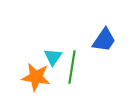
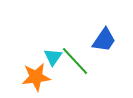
green line: moved 3 px right, 6 px up; rotated 52 degrees counterclockwise
orange star: rotated 16 degrees counterclockwise
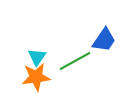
cyan triangle: moved 16 px left
green line: rotated 76 degrees counterclockwise
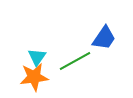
blue trapezoid: moved 2 px up
orange star: moved 2 px left
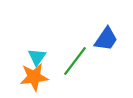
blue trapezoid: moved 2 px right, 1 px down
green line: rotated 24 degrees counterclockwise
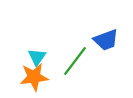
blue trapezoid: moved 1 px down; rotated 36 degrees clockwise
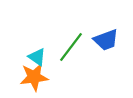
cyan triangle: rotated 30 degrees counterclockwise
green line: moved 4 px left, 14 px up
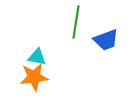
green line: moved 5 px right, 25 px up; rotated 28 degrees counterclockwise
cyan triangle: rotated 24 degrees counterclockwise
